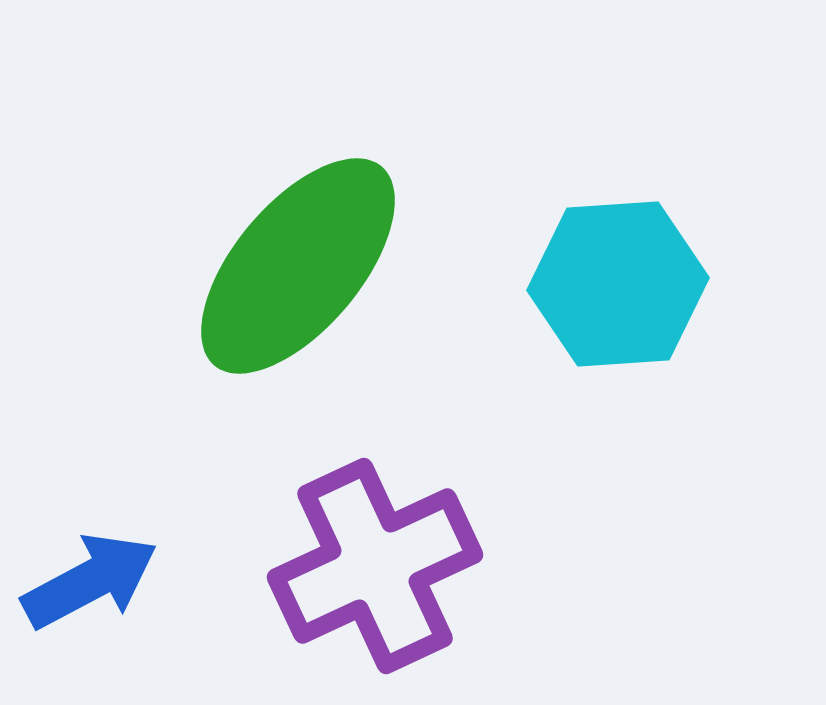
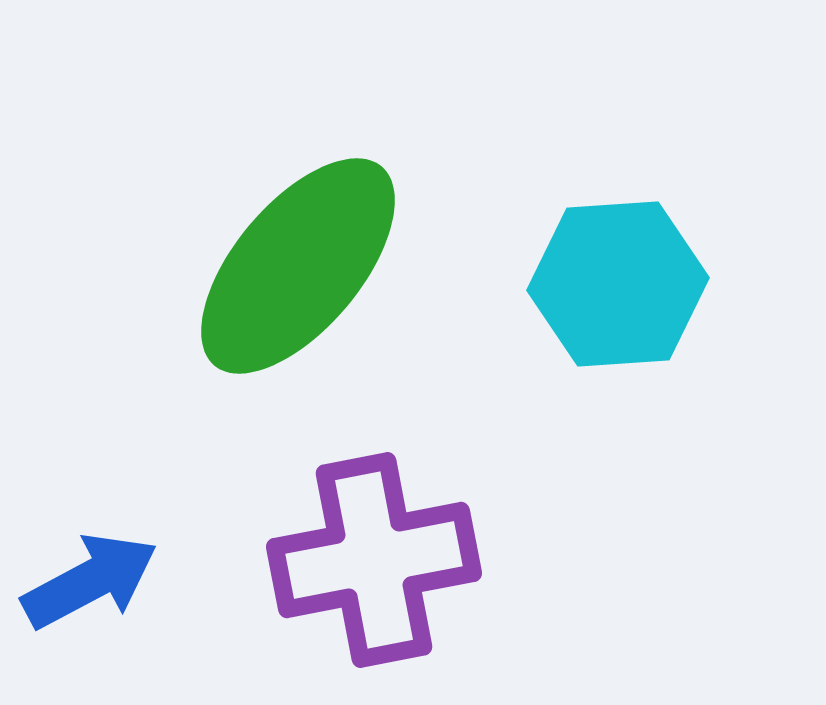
purple cross: moved 1 px left, 6 px up; rotated 14 degrees clockwise
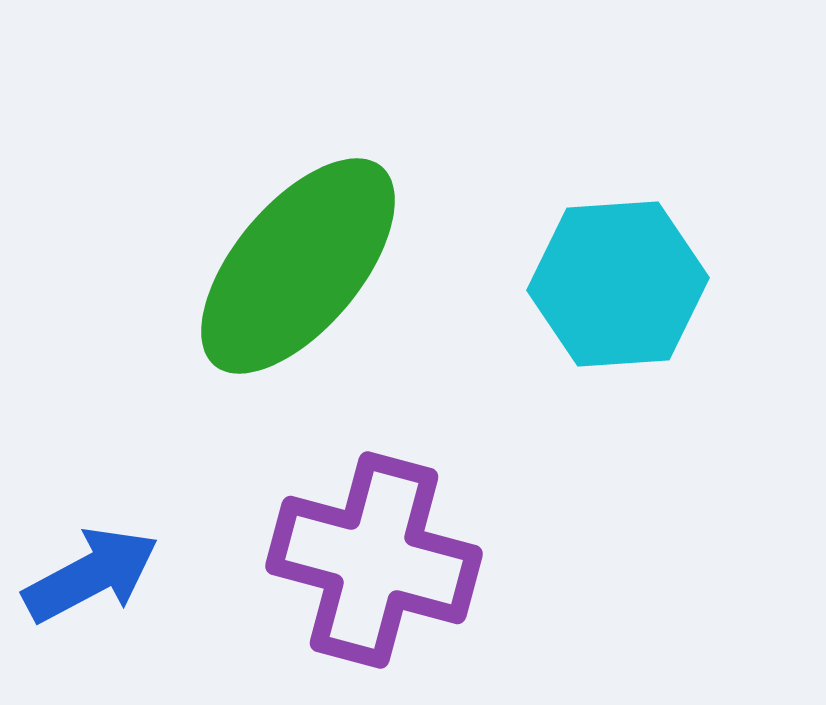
purple cross: rotated 26 degrees clockwise
blue arrow: moved 1 px right, 6 px up
